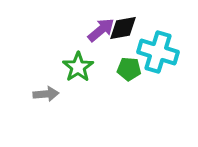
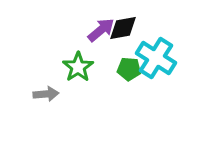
cyan cross: moved 2 px left, 6 px down; rotated 15 degrees clockwise
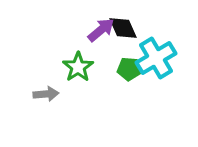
black diamond: rotated 76 degrees clockwise
cyan cross: rotated 27 degrees clockwise
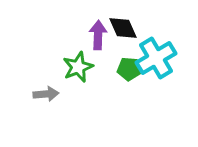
purple arrow: moved 3 px left, 5 px down; rotated 48 degrees counterclockwise
green star: rotated 12 degrees clockwise
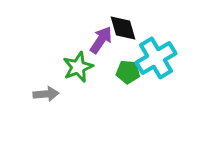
black diamond: rotated 8 degrees clockwise
purple arrow: moved 3 px right, 5 px down; rotated 32 degrees clockwise
green pentagon: moved 1 px left, 3 px down
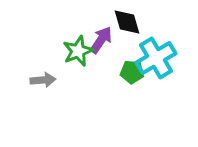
black diamond: moved 4 px right, 6 px up
green star: moved 16 px up
green pentagon: moved 4 px right
gray arrow: moved 3 px left, 14 px up
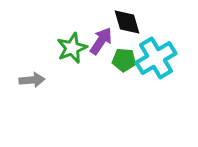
purple arrow: moved 1 px down
green star: moved 6 px left, 3 px up
green pentagon: moved 8 px left, 12 px up
gray arrow: moved 11 px left
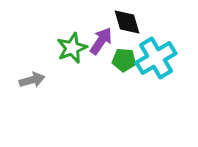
gray arrow: rotated 10 degrees counterclockwise
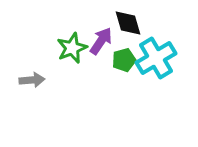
black diamond: moved 1 px right, 1 px down
green pentagon: rotated 20 degrees counterclockwise
gray arrow: rotated 10 degrees clockwise
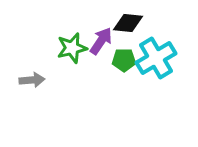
black diamond: rotated 68 degrees counterclockwise
green star: rotated 8 degrees clockwise
green pentagon: rotated 15 degrees clockwise
